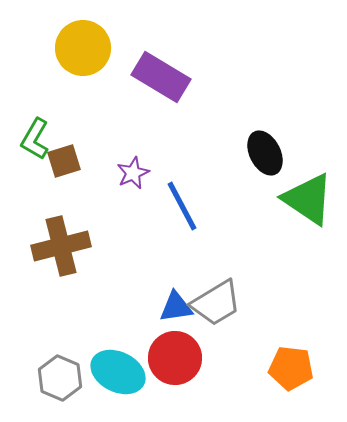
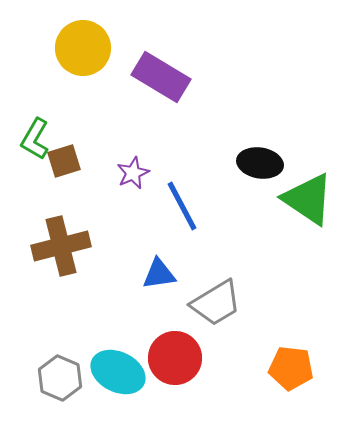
black ellipse: moved 5 px left, 10 px down; rotated 54 degrees counterclockwise
blue triangle: moved 17 px left, 33 px up
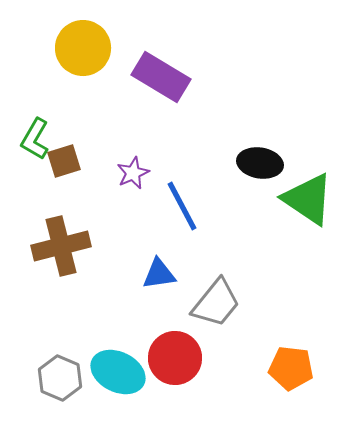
gray trapezoid: rotated 20 degrees counterclockwise
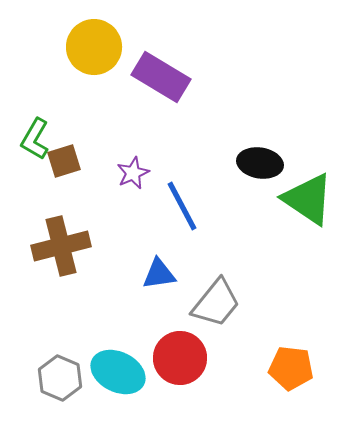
yellow circle: moved 11 px right, 1 px up
red circle: moved 5 px right
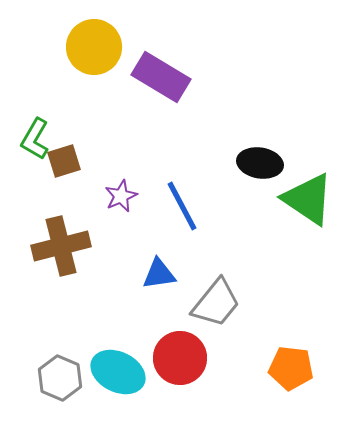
purple star: moved 12 px left, 23 px down
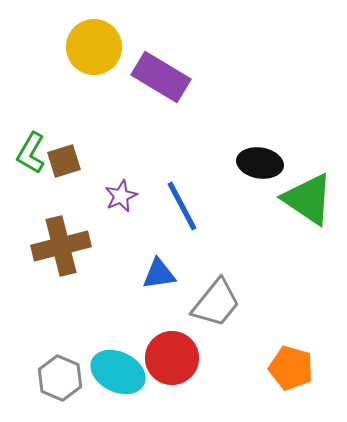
green L-shape: moved 4 px left, 14 px down
red circle: moved 8 px left
orange pentagon: rotated 9 degrees clockwise
